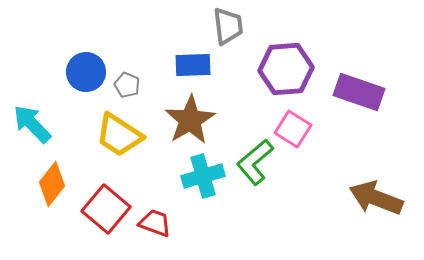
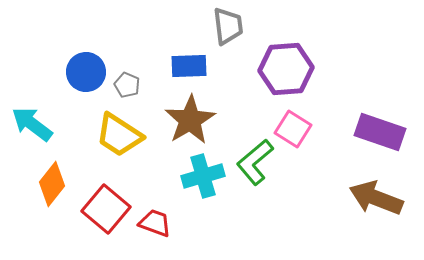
blue rectangle: moved 4 px left, 1 px down
purple rectangle: moved 21 px right, 40 px down
cyan arrow: rotated 9 degrees counterclockwise
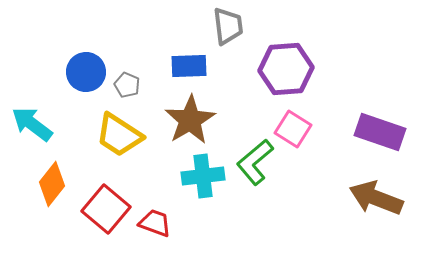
cyan cross: rotated 9 degrees clockwise
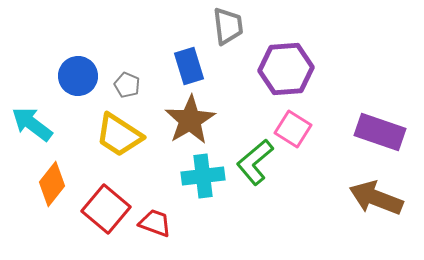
blue rectangle: rotated 75 degrees clockwise
blue circle: moved 8 px left, 4 px down
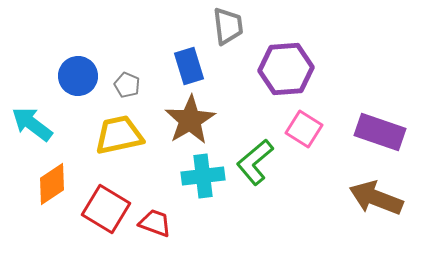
pink square: moved 11 px right
yellow trapezoid: rotated 135 degrees clockwise
orange diamond: rotated 18 degrees clockwise
red square: rotated 9 degrees counterclockwise
